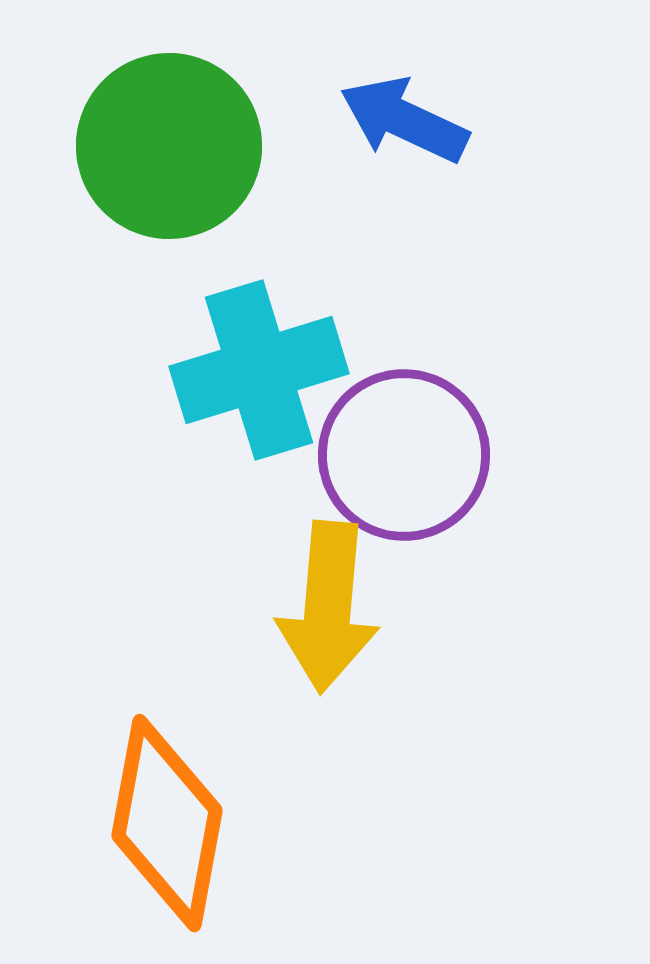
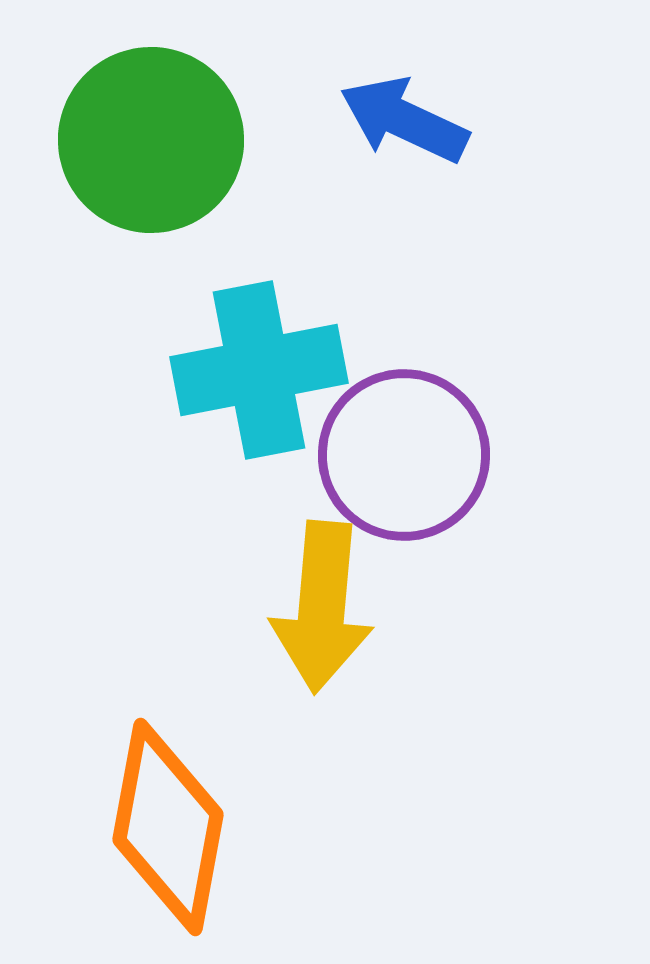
green circle: moved 18 px left, 6 px up
cyan cross: rotated 6 degrees clockwise
yellow arrow: moved 6 px left
orange diamond: moved 1 px right, 4 px down
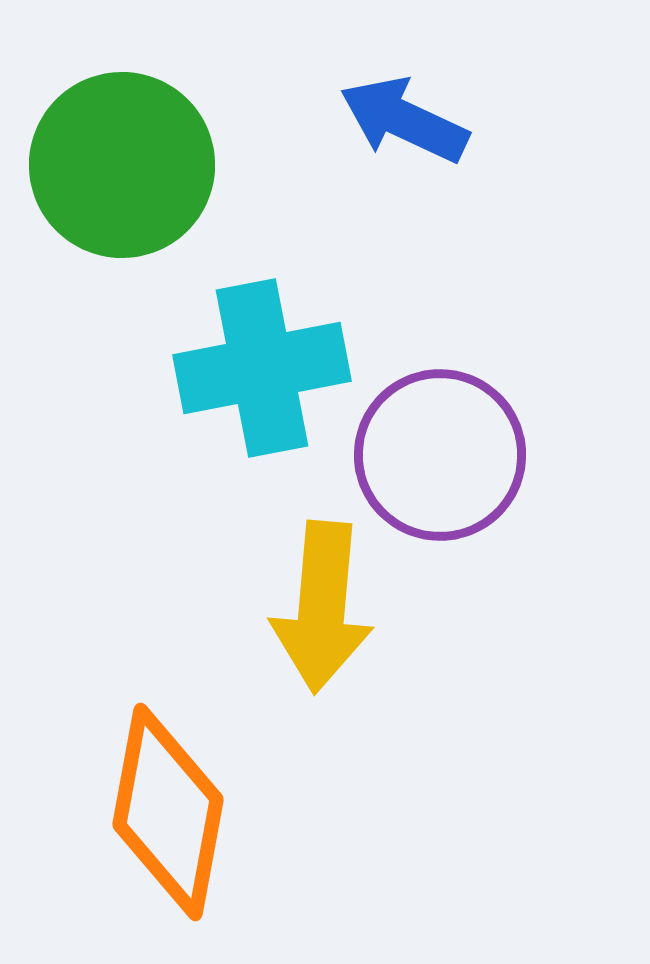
green circle: moved 29 px left, 25 px down
cyan cross: moved 3 px right, 2 px up
purple circle: moved 36 px right
orange diamond: moved 15 px up
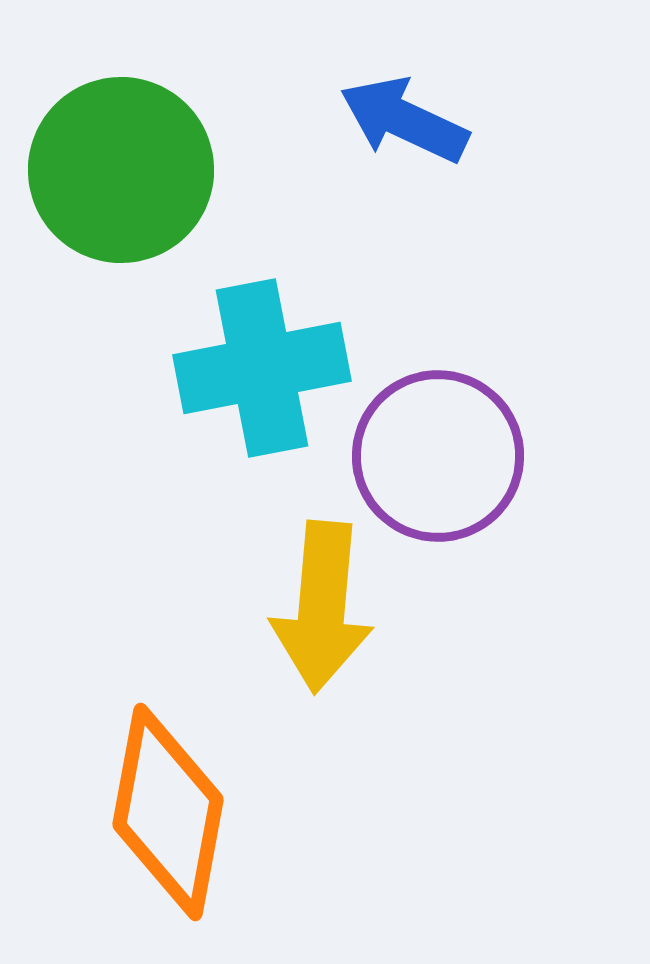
green circle: moved 1 px left, 5 px down
purple circle: moved 2 px left, 1 px down
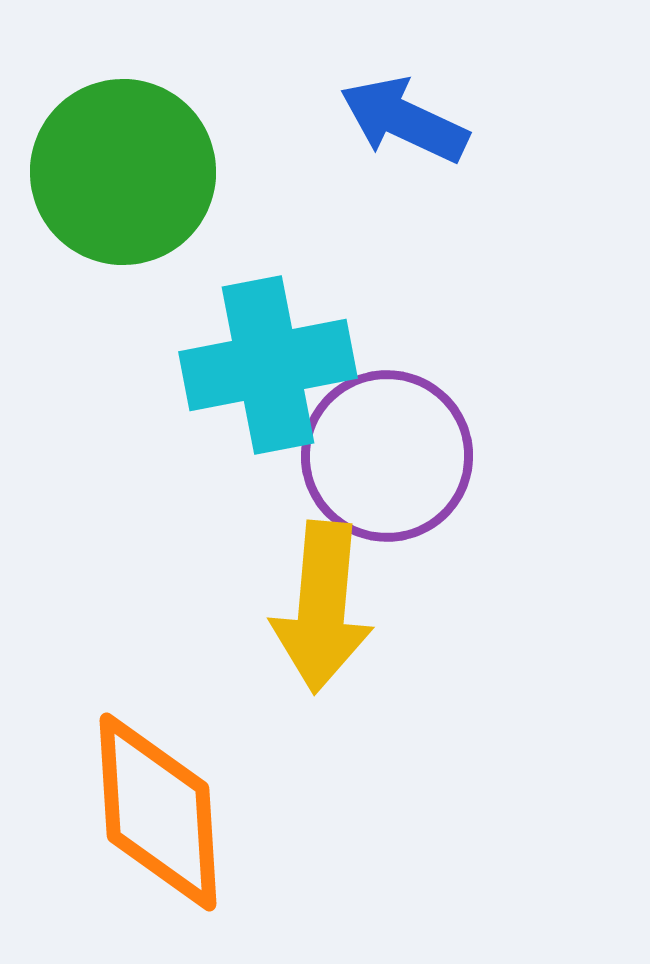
green circle: moved 2 px right, 2 px down
cyan cross: moved 6 px right, 3 px up
purple circle: moved 51 px left
orange diamond: moved 10 px left; rotated 14 degrees counterclockwise
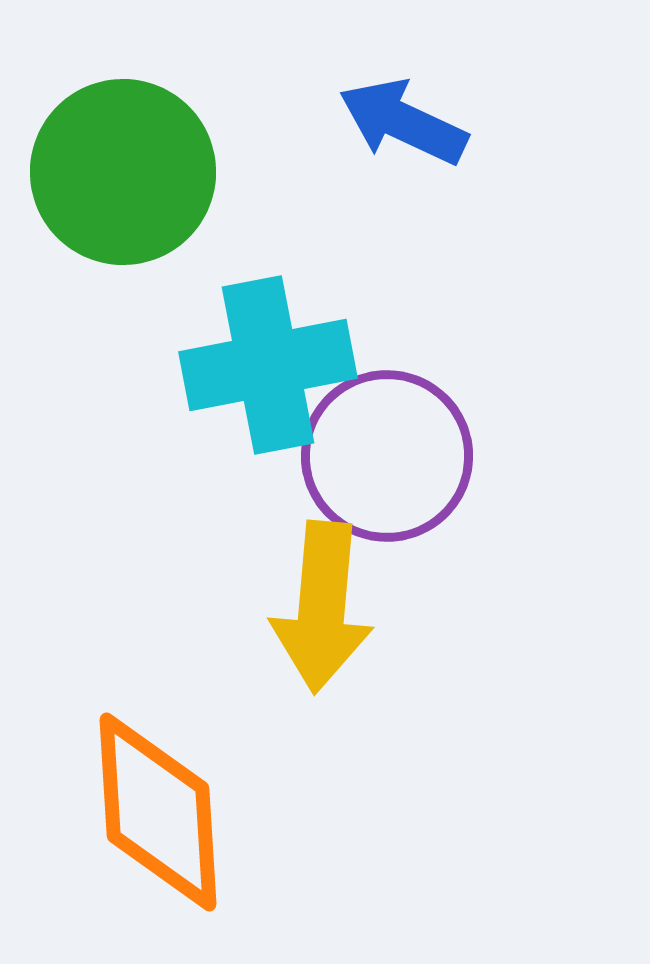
blue arrow: moved 1 px left, 2 px down
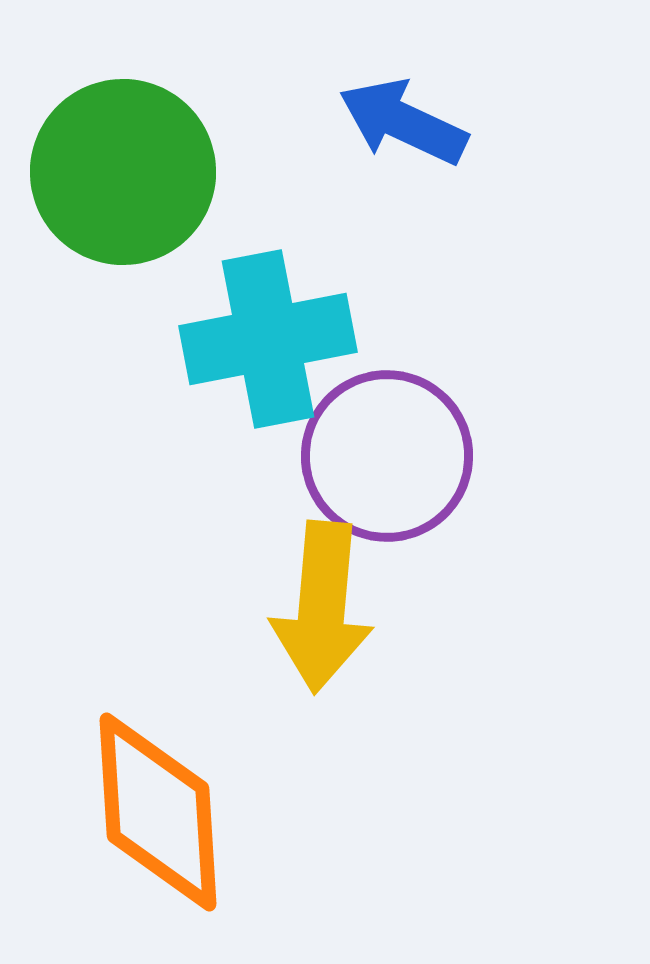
cyan cross: moved 26 px up
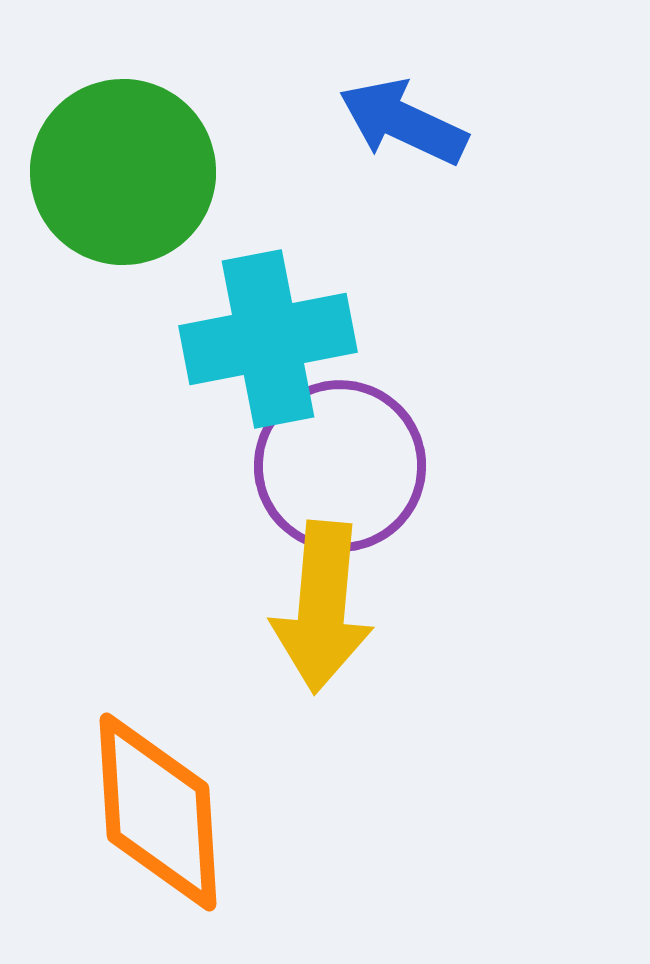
purple circle: moved 47 px left, 10 px down
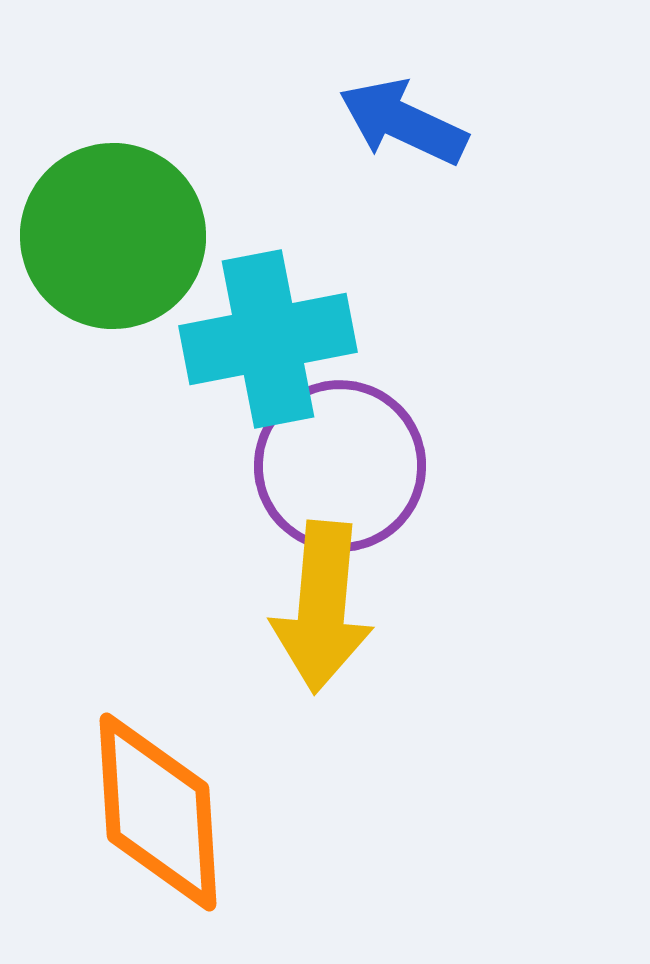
green circle: moved 10 px left, 64 px down
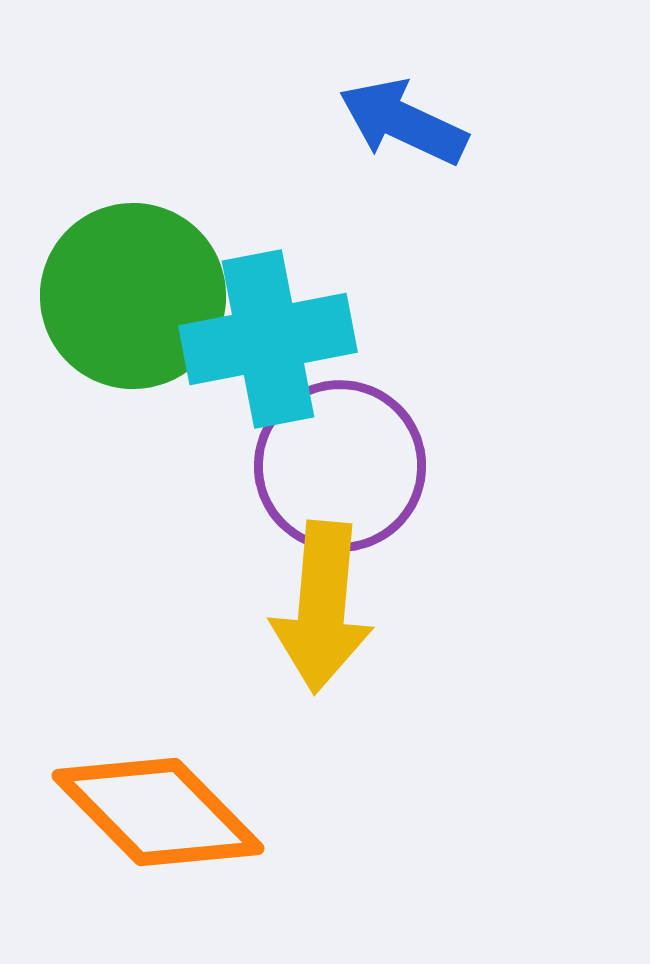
green circle: moved 20 px right, 60 px down
orange diamond: rotated 41 degrees counterclockwise
